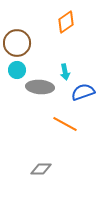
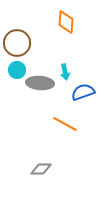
orange diamond: rotated 50 degrees counterclockwise
gray ellipse: moved 4 px up
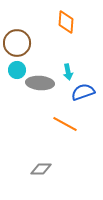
cyan arrow: moved 3 px right
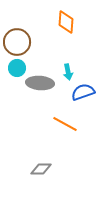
brown circle: moved 1 px up
cyan circle: moved 2 px up
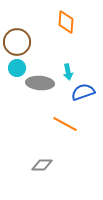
gray diamond: moved 1 px right, 4 px up
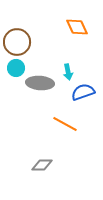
orange diamond: moved 11 px right, 5 px down; rotated 30 degrees counterclockwise
cyan circle: moved 1 px left
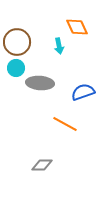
cyan arrow: moved 9 px left, 26 px up
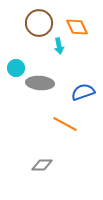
brown circle: moved 22 px right, 19 px up
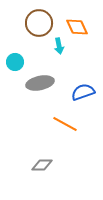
cyan circle: moved 1 px left, 6 px up
gray ellipse: rotated 16 degrees counterclockwise
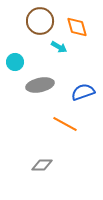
brown circle: moved 1 px right, 2 px up
orange diamond: rotated 10 degrees clockwise
cyan arrow: moved 1 px down; rotated 49 degrees counterclockwise
gray ellipse: moved 2 px down
